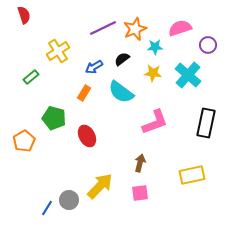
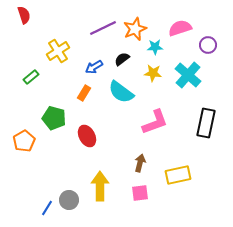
yellow rectangle: moved 14 px left
yellow arrow: rotated 44 degrees counterclockwise
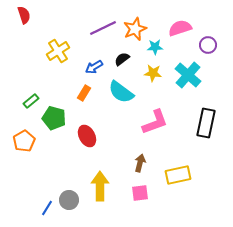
green rectangle: moved 24 px down
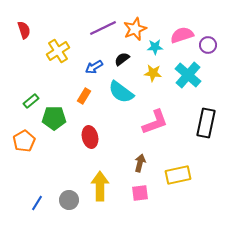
red semicircle: moved 15 px down
pink semicircle: moved 2 px right, 7 px down
orange rectangle: moved 3 px down
green pentagon: rotated 15 degrees counterclockwise
red ellipse: moved 3 px right, 1 px down; rotated 15 degrees clockwise
blue line: moved 10 px left, 5 px up
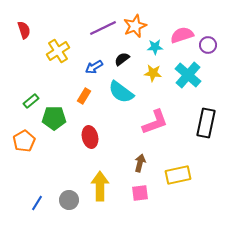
orange star: moved 3 px up
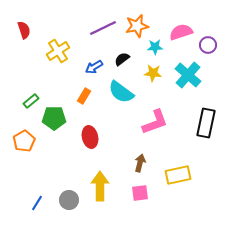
orange star: moved 2 px right; rotated 10 degrees clockwise
pink semicircle: moved 1 px left, 3 px up
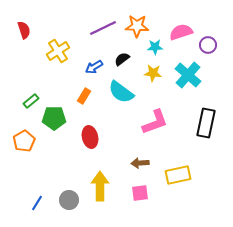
orange star: rotated 15 degrees clockwise
brown arrow: rotated 108 degrees counterclockwise
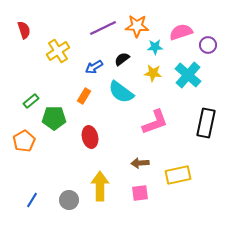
blue line: moved 5 px left, 3 px up
